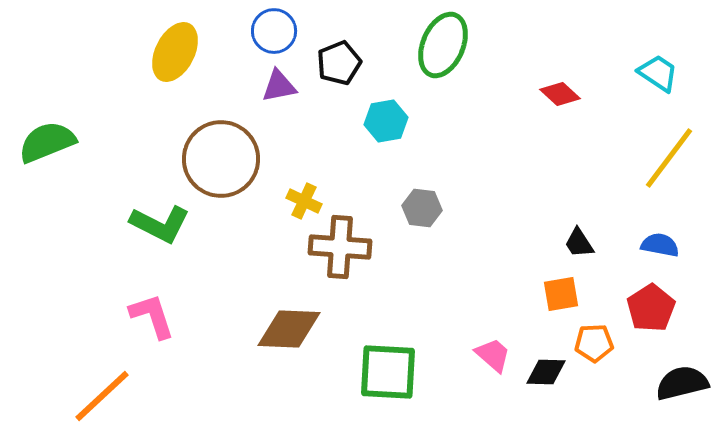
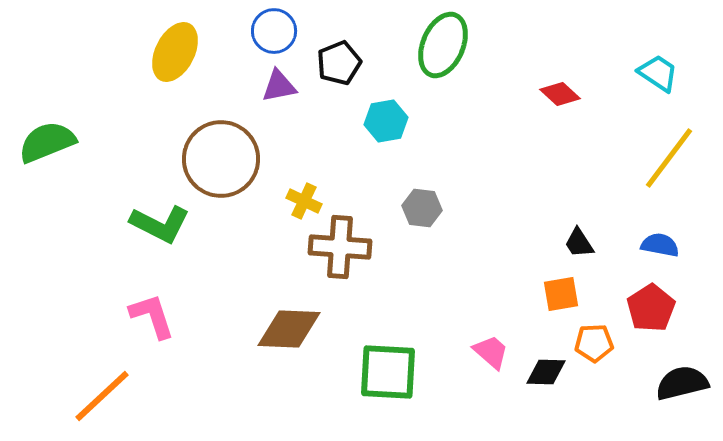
pink trapezoid: moved 2 px left, 3 px up
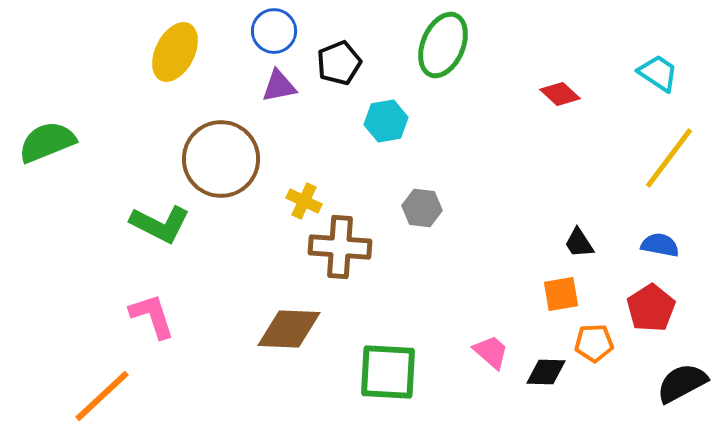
black semicircle: rotated 14 degrees counterclockwise
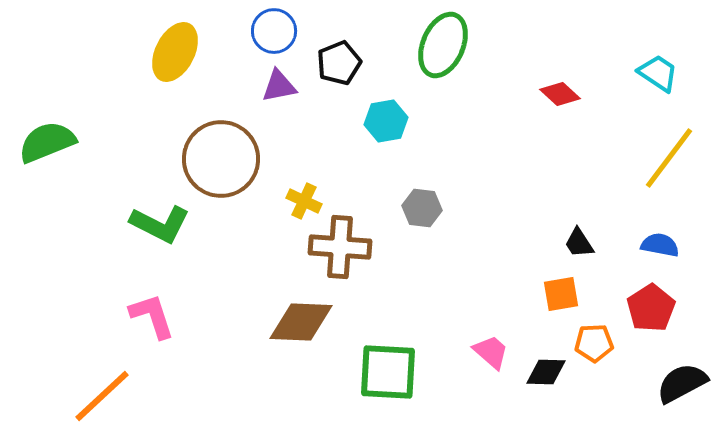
brown diamond: moved 12 px right, 7 px up
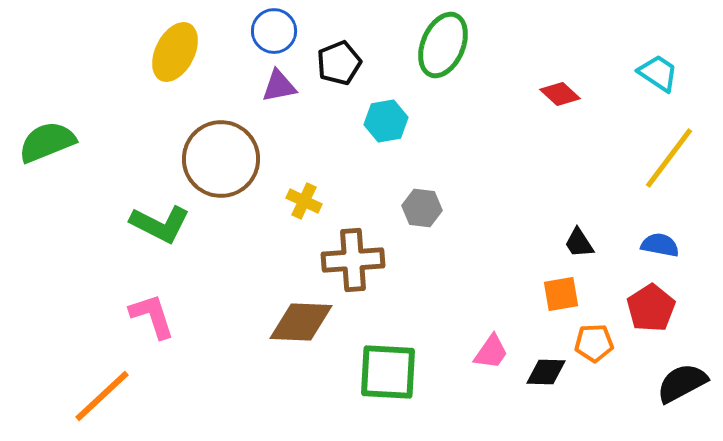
brown cross: moved 13 px right, 13 px down; rotated 8 degrees counterclockwise
pink trapezoid: rotated 84 degrees clockwise
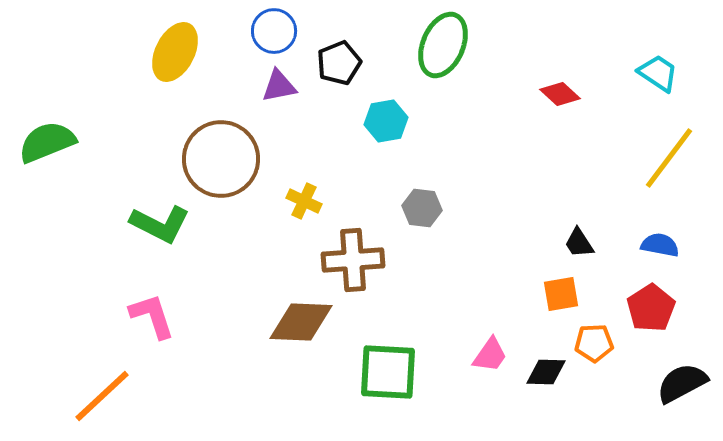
pink trapezoid: moved 1 px left, 3 px down
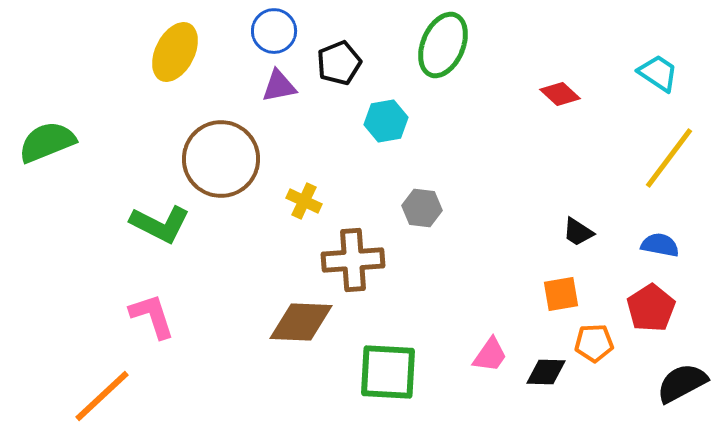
black trapezoid: moved 1 px left, 11 px up; rotated 24 degrees counterclockwise
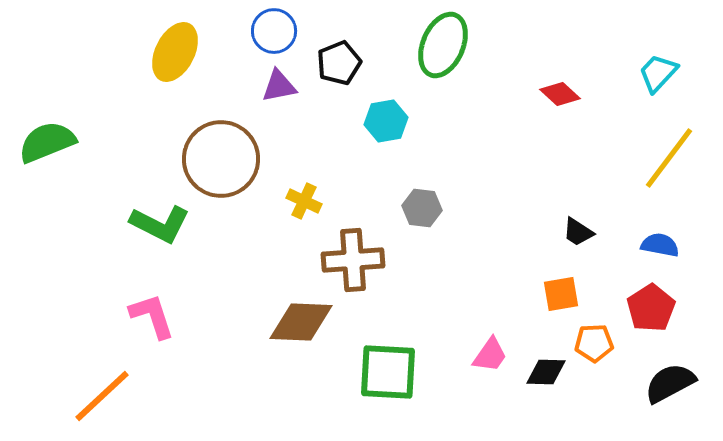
cyan trapezoid: rotated 81 degrees counterclockwise
black semicircle: moved 12 px left
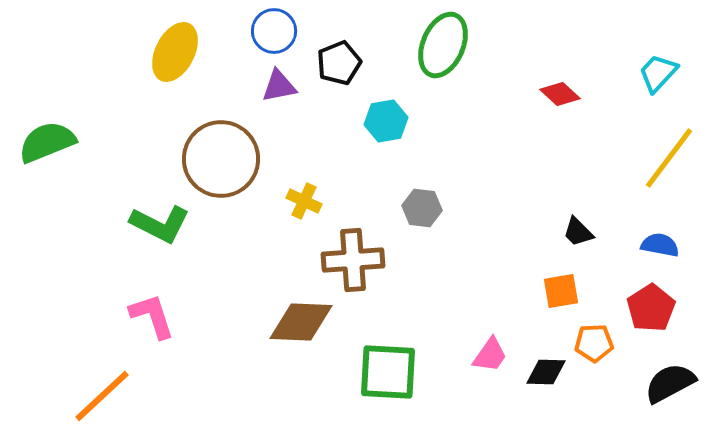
black trapezoid: rotated 12 degrees clockwise
orange square: moved 3 px up
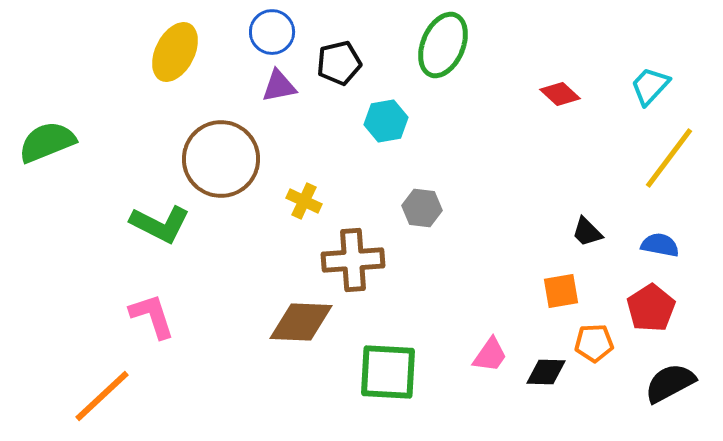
blue circle: moved 2 px left, 1 px down
black pentagon: rotated 9 degrees clockwise
cyan trapezoid: moved 8 px left, 13 px down
black trapezoid: moved 9 px right
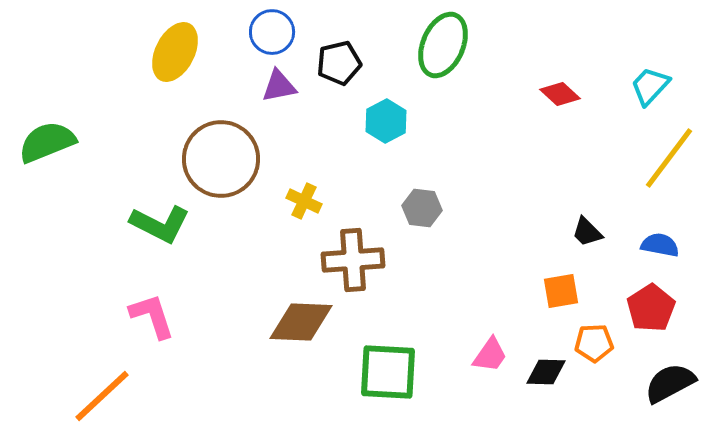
cyan hexagon: rotated 18 degrees counterclockwise
